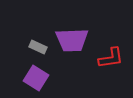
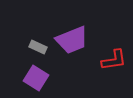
purple trapezoid: rotated 20 degrees counterclockwise
red L-shape: moved 3 px right, 2 px down
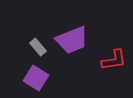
gray rectangle: rotated 24 degrees clockwise
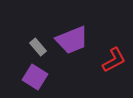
red L-shape: rotated 20 degrees counterclockwise
purple square: moved 1 px left, 1 px up
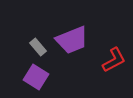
purple square: moved 1 px right
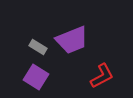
gray rectangle: rotated 18 degrees counterclockwise
red L-shape: moved 12 px left, 16 px down
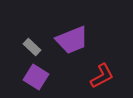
gray rectangle: moved 6 px left; rotated 12 degrees clockwise
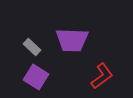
purple trapezoid: rotated 24 degrees clockwise
red L-shape: rotated 8 degrees counterclockwise
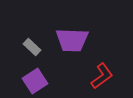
purple square: moved 1 px left, 4 px down; rotated 25 degrees clockwise
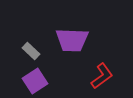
gray rectangle: moved 1 px left, 4 px down
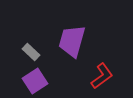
purple trapezoid: moved 1 px down; rotated 104 degrees clockwise
gray rectangle: moved 1 px down
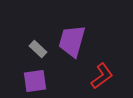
gray rectangle: moved 7 px right, 3 px up
purple square: rotated 25 degrees clockwise
